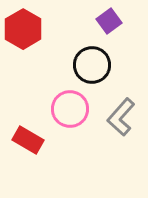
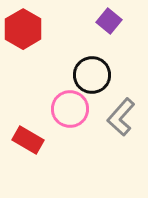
purple square: rotated 15 degrees counterclockwise
black circle: moved 10 px down
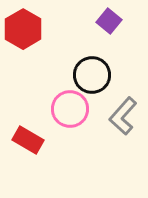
gray L-shape: moved 2 px right, 1 px up
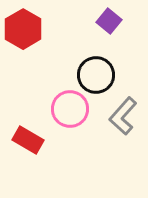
black circle: moved 4 px right
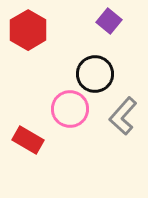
red hexagon: moved 5 px right, 1 px down
black circle: moved 1 px left, 1 px up
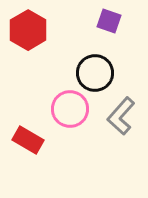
purple square: rotated 20 degrees counterclockwise
black circle: moved 1 px up
gray L-shape: moved 2 px left
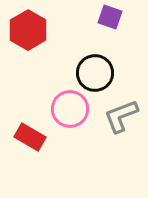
purple square: moved 1 px right, 4 px up
gray L-shape: rotated 27 degrees clockwise
red rectangle: moved 2 px right, 3 px up
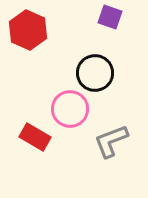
red hexagon: rotated 6 degrees counterclockwise
gray L-shape: moved 10 px left, 25 px down
red rectangle: moved 5 px right
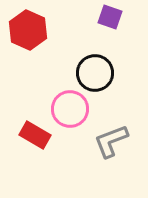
red rectangle: moved 2 px up
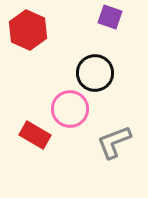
gray L-shape: moved 3 px right, 1 px down
